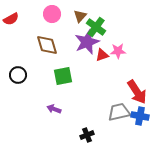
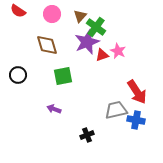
red semicircle: moved 7 px right, 8 px up; rotated 63 degrees clockwise
pink star: rotated 28 degrees clockwise
gray trapezoid: moved 3 px left, 2 px up
blue cross: moved 4 px left, 4 px down
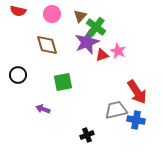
red semicircle: rotated 21 degrees counterclockwise
green square: moved 6 px down
purple arrow: moved 11 px left
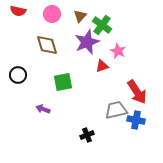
green cross: moved 6 px right, 2 px up
red triangle: moved 11 px down
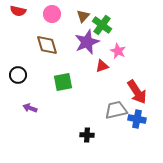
brown triangle: moved 3 px right
purple arrow: moved 13 px left, 1 px up
blue cross: moved 1 px right, 1 px up
black cross: rotated 24 degrees clockwise
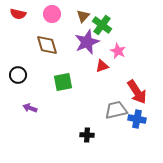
red semicircle: moved 3 px down
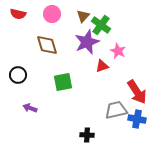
green cross: moved 1 px left
